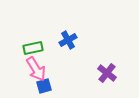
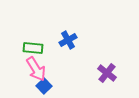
green rectangle: rotated 18 degrees clockwise
blue square: rotated 28 degrees counterclockwise
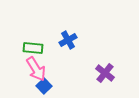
purple cross: moved 2 px left
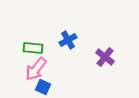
pink arrow: rotated 70 degrees clockwise
purple cross: moved 16 px up
blue square: moved 1 px left, 1 px down; rotated 21 degrees counterclockwise
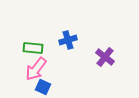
blue cross: rotated 12 degrees clockwise
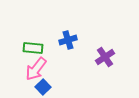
purple cross: rotated 18 degrees clockwise
blue square: rotated 21 degrees clockwise
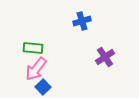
blue cross: moved 14 px right, 19 px up
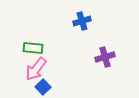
purple cross: rotated 18 degrees clockwise
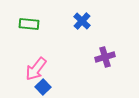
blue cross: rotated 30 degrees counterclockwise
green rectangle: moved 4 px left, 24 px up
